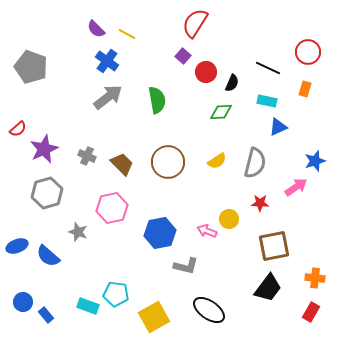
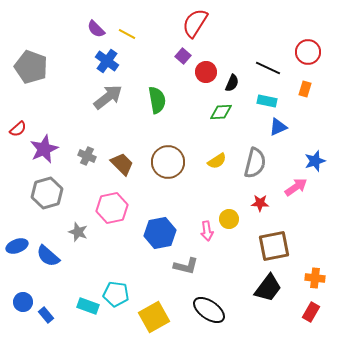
pink arrow at (207, 231): rotated 120 degrees counterclockwise
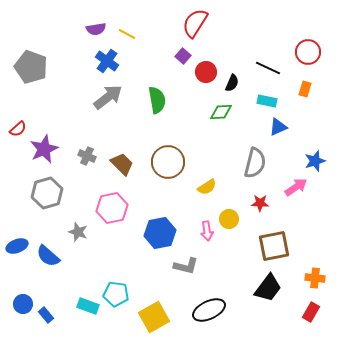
purple semicircle at (96, 29): rotated 54 degrees counterclockwise
yellow semicircle at (217, 161): moved 10 px left, 26 px down
blue circle at (23, 302): moved 2 px down
black ellipse at (209, 310): rotated 60 degrees counterclockwise
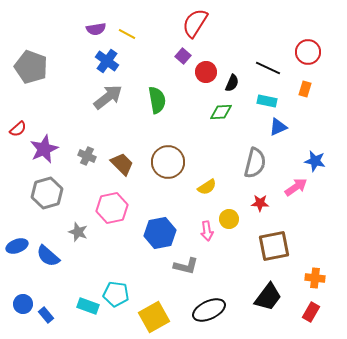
blue star at (315, 161): rotated 30 degrees clockwise
black trapezoid at (268, 288): moved 9 px down
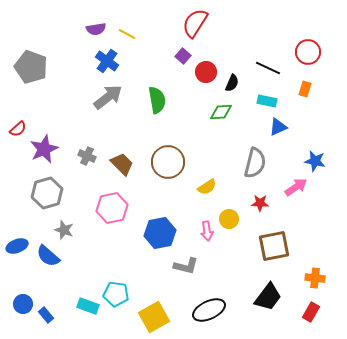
gray star at (78, 232): moved 14 px left, 2 px up
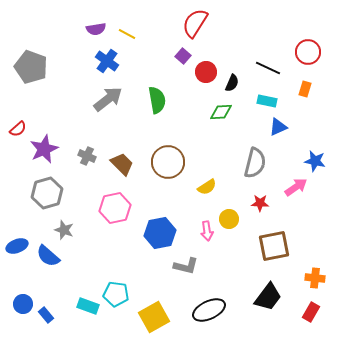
gray arrow at (108, 97): moved 2 px down
pink hexagon at (112, 208): moved 3 px right
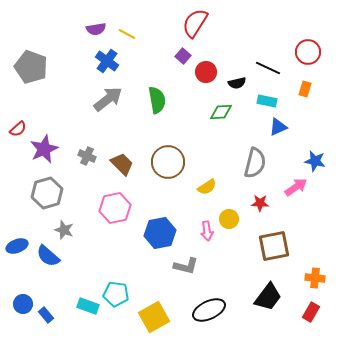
black semicircle at (232, 83): moved 5 px right; rotated 54 degrees clockwise
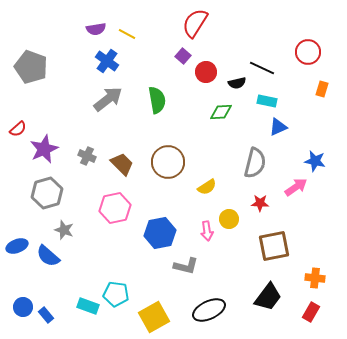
black line at (268, 68): moved 6 px left
orange rectangle at (305, 89): moved 17 px right
blue circle at (23, 304): moved 3 px down
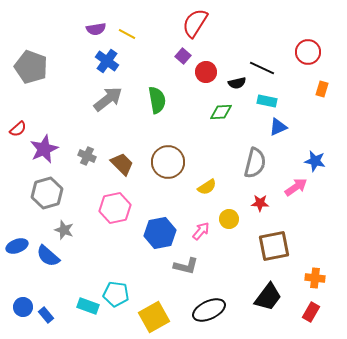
pink arrow at (207, 231): moved 6 px left; rotated 132 degrees counterclockwise
